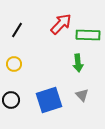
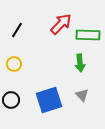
green arrow: moved 2 px right
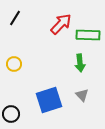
black line: moved 2 px left, 12 px up
black circle: moved 14 px down
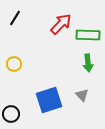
green arrow: moved 8 px right
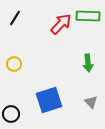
green rectangle: moved 19 px up
gray triangle: moved 9 px right, 7 px down
